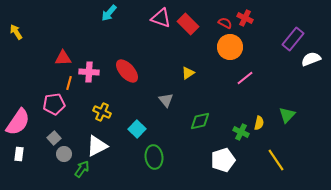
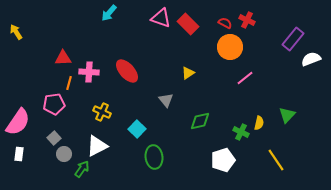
red cross: moved 2 px right, 2 px down
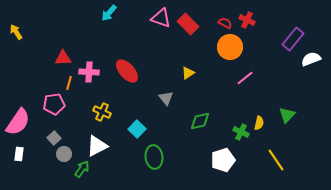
gray triangle: moved 2 px up
